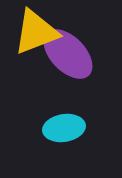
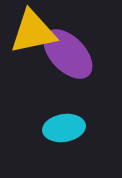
yellow triangle: moved 3 px left; rotated 9 degrees clockwise
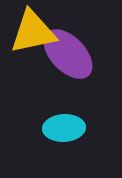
cyan ellipse: rotated 6 degrees clockwise
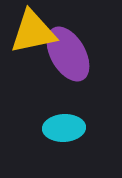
purple ellipse: rotated 14 degrees clockwise
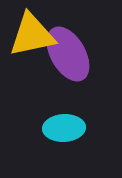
yellow triangle: moved 1 px left, 3 px down
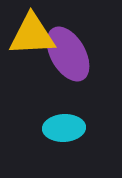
yellow triangle: rotated 9 degrees clockwise
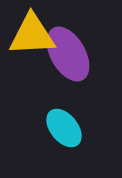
cyan ellipse: rotated 54 degrees clockwise
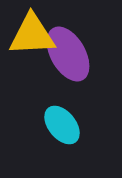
cyan ellipse: moved 2 px left, 3 px up
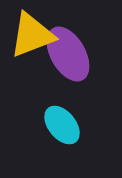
yellow triangle: rotated 18 degrees counterclockwise
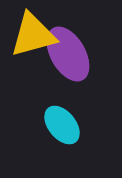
yellow triangle: moved 1 px right; rotated 6 degrees clockwise
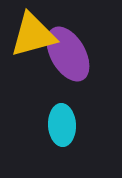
cyan ellipse: rotated 36 degrees clockwise
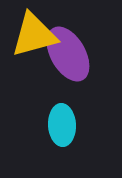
yellow triangle: moved 1 px right
